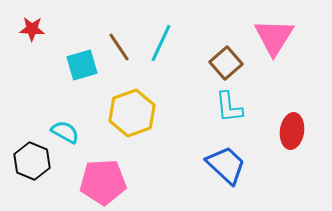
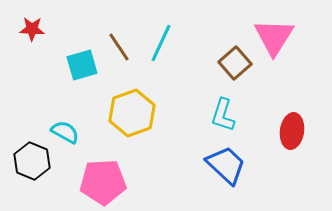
brown square: moved 9 px right
cyan L-shape: moved 6 px left, 8 px down; rotated 24 degrees clockwise
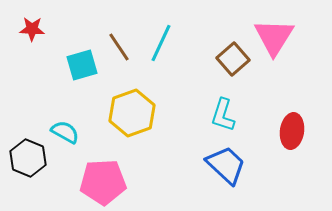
brown square: moved 2 px left, 4 px up
black hexagon: moved 4 px left, 3 px up
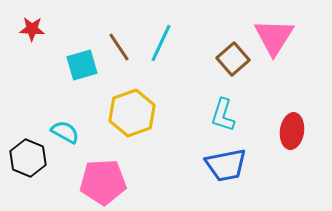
blue trapezoid: rotated 126 degrees clockwise
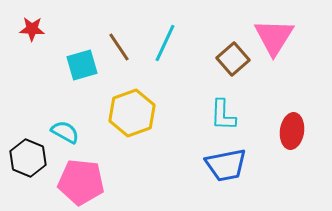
cyan line: moved 4 px right
cyan L-shape: rotated 16 degrees counterclockwise
pink pentagon: moved 22 px left; rotated 9 degrees clockwise
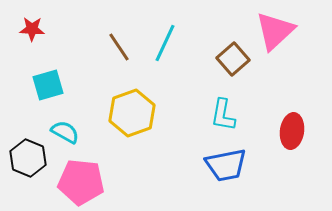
pink triangle: moved 1 px right, 6 px up; rotated 15 degrees clockwise
cyan square: moved 34 px left, 20 px down
cyan L-shape: rotated 8 degrees clockwise
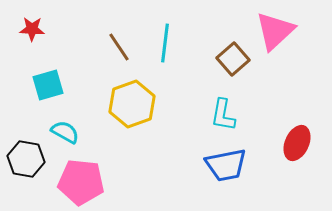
cyan line: rotated 18 degrees counterclockwise
yellow hexagon: moved 9 px up
red ellipse: moved 5 px right, 12 px down; rotated 16 degrees clockwise
black hexagon: moved 2 px left, 1 px down; rotated 12 degrees counterclockwise
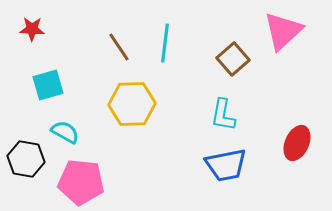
pink triangle: moved 8 px right
yellow hexagon: rotated 18 degrees clockwise
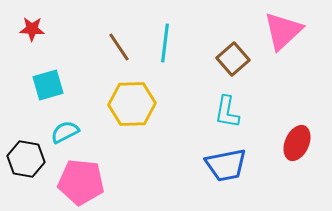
cyan L-shape: moved 4 px right, 3 px up
cyan semicircle: rotated 56 degrees counterclockwise
